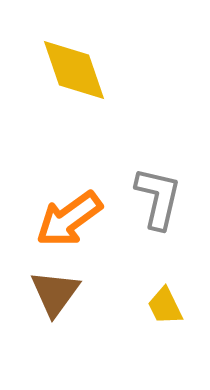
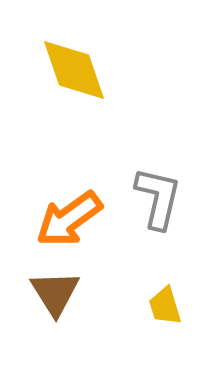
brown triangle: rotated 8 degrees counterclockwise
yellow trapezoid: rotated 9 degrees clockwise
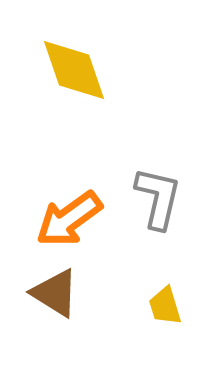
brown triangle: rotated 26 degrees counterclockwise
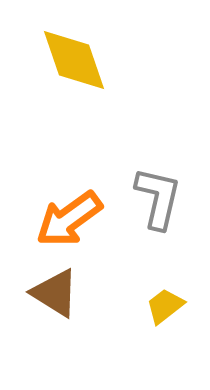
yellow diamond: moved 10 px up
yellow trapezoid: rotated 69 degrees clockwise
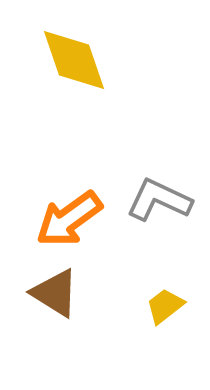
gray L-shape: moved 1 px right, 2 px down; rotated 78 degrees counterclockwise
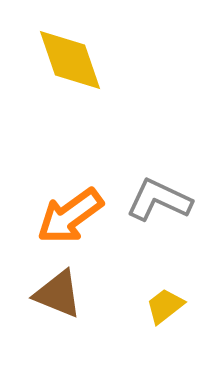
yellow diamond: moved 4 px left
orange arrow: moved 1 px right, 3 px up
brown triangle: moved 3 px right, 1 px down; rotated 10 degrees counterclockwise
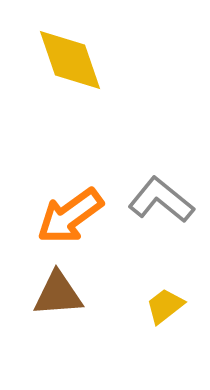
gray L-shape: moved 2 px right; rotated 14 degrees clockwise
brown triangle: rotated 26 degrees counterclockwise
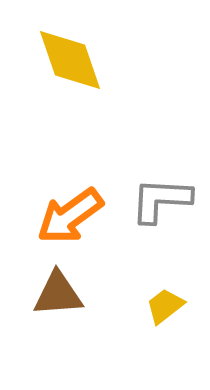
gray L-shape: rotated 36 degrees counterclockwise
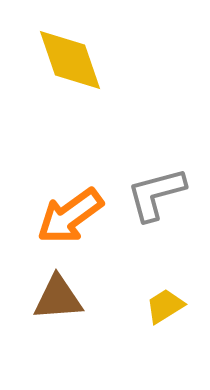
gray L-shape: moved 5 px left, 6 px up; rotated 18 degrees counterclockwise
brown triangle: moved 4 px down
yellow trapezoid: rotated 6 degrees clockwise
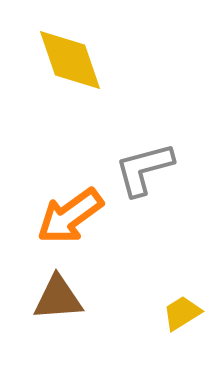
gray L-shape: moved 12 px left, 25 px up
yellow trapezoid: moved 17 px right, 7 px down
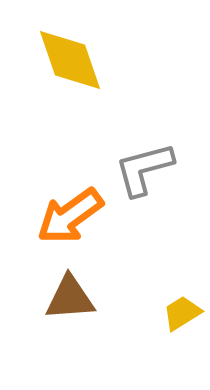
brown triangle: moved 12 px right
